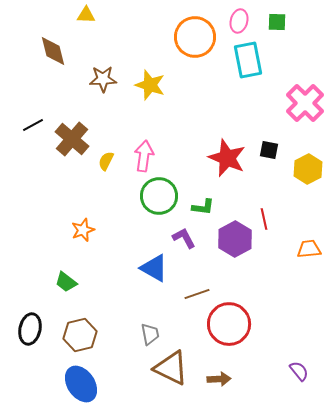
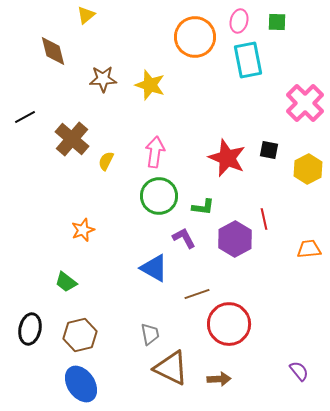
yellow triangle: rotated 42 degrees counterclockwise
black line: moved 8 px left, 8 px up
pink arrow: moved 11 px right, 4 px up
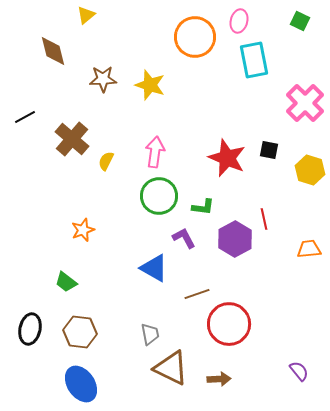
green square: moved 23 px right, 1 px up; rotated 24 degrees clockwise
cyan rectangle: moved 6 px right
yellow hexagon: moved 2 px right, 1 px down; rotated 16 degrees counterclockwise
brown hexagon: moved 3 px up; rotated 20 degrees clockwise
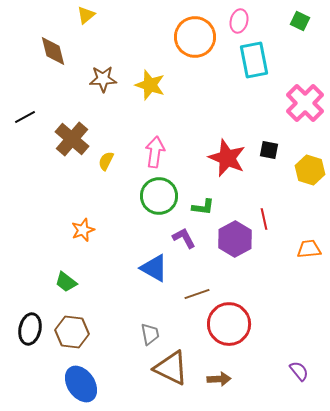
brown hexagon: moved 8 px left
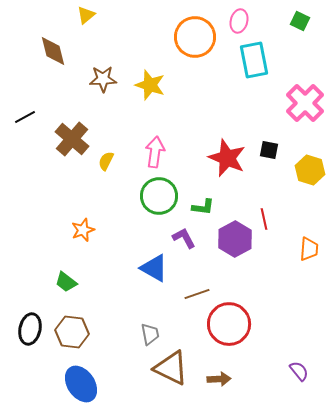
orange trapezoid: rotated 100 degrees clockwise
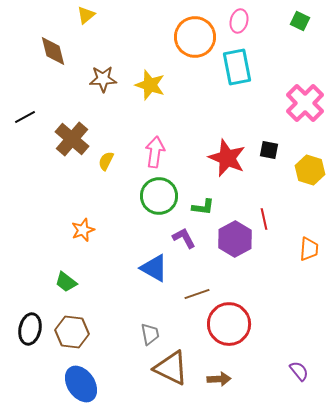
cyan rectangle: moved 17 px left, 7 px down
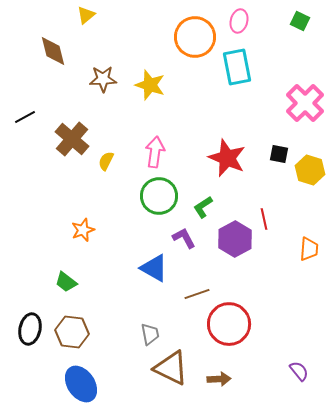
black square: moved 10 px right, 4 px down
green L-shape: rotated 140 degrees clockwise
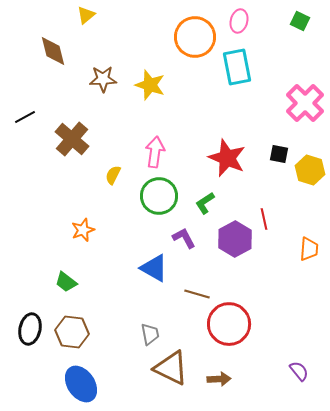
yellow semicircle: moved 7 px right, 14 px down
green L-shape: moved 2 px right, 4 px up
brown line: rotated 35 degrees clockwise
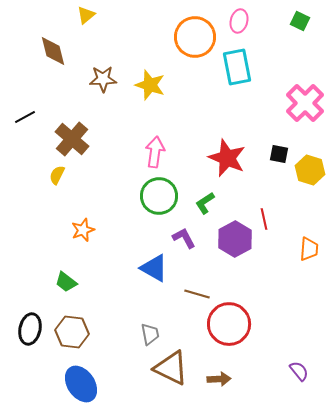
yellow semicircle: moved 56 px left
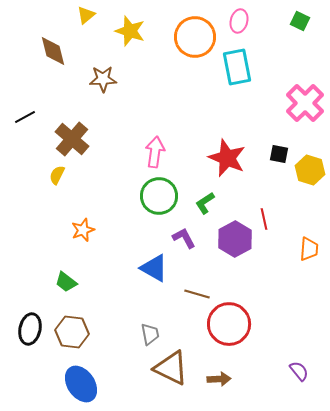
yellow star: moved 20 px left, 54 px up
